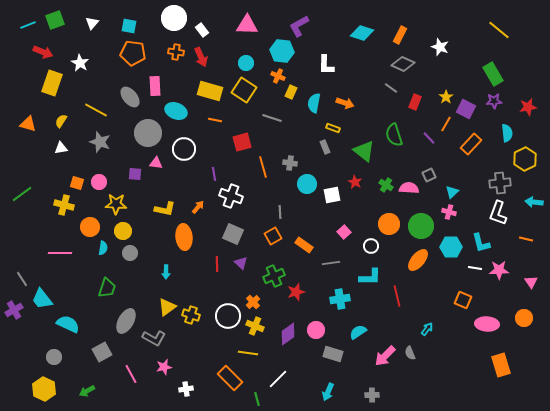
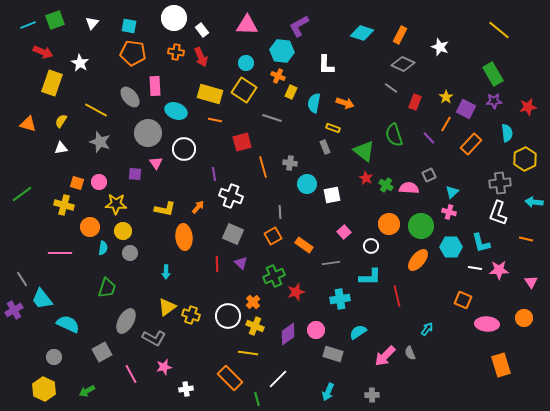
yellow rectangle at (210, 91): moved 3 px down
pink triangle at (156, 163): rotated 48 degrees clockwise
red star at (355, 182): moved 11 px right, 4 px up
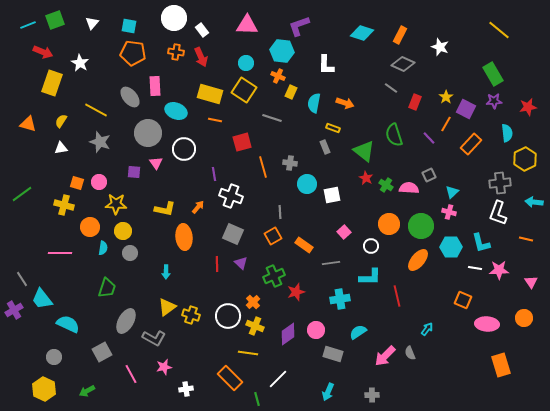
purple L-shape at (299, 26): rotated 10 degrees clockwise
purple square at (135, 174): moved 1 px left, 2 px up
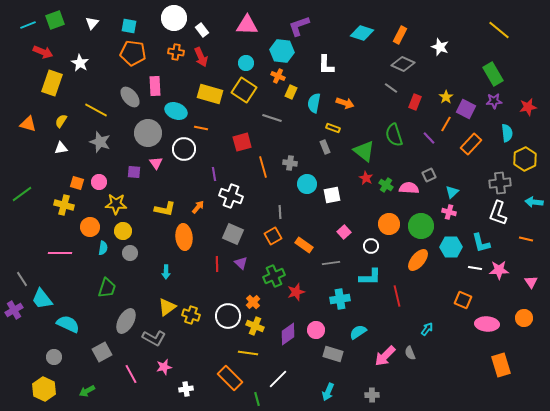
orange line at (215, 120): moved 14 px left, 8 px down
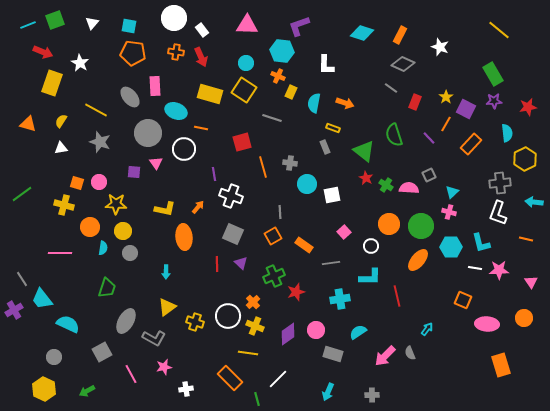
yellow cross at (191, 315): moved 4 px right, 7 px down
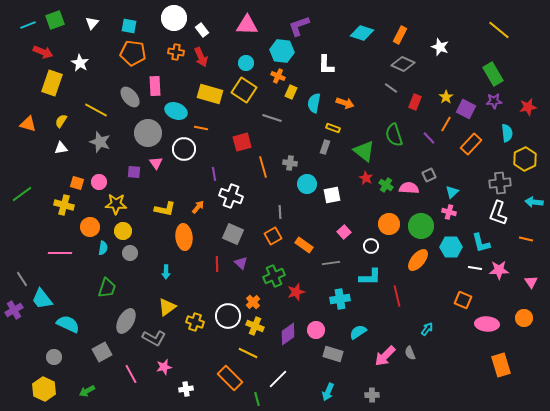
gray rectangle at (325, 147): rotated 40 degrees clockwise
yellow line at (248, 353): rotated 18 degrees clockwise
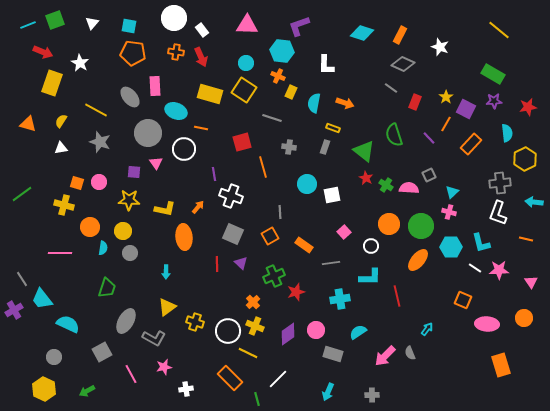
green rectangle at (493, 74): rotated 30 degrees counterclockwise
gray cross at (290, 163): moved 1 px left, 16 px up
yellow star at (116, 204): moved 13 px right, 4 px up
orange square at (273, 236): moved 3 px left
white line at (475, 268): rotated 24 degrees clockwise
white circle at (228, 316): moved 15 px down
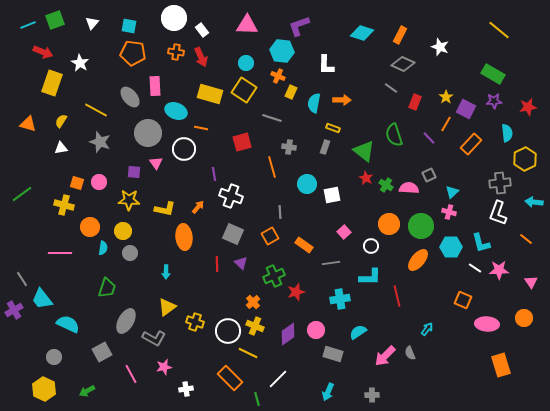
orange arrow at (345, 103): moved 3 px left, 3 px up; rotated 18 degrees counterclockwise
orange line at (263, 167): moved 9 px right
orange line at (526, 239): rotated 24 degrees clockwise
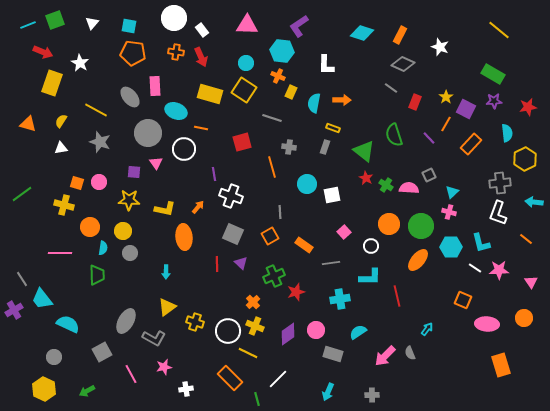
purple L-shape at (299, 26): rotated 15 degrees counterclockwise
green trapezoid at (107, 288): moved 10 px left, 13 px up; rotated 20 degrees counterclockwise
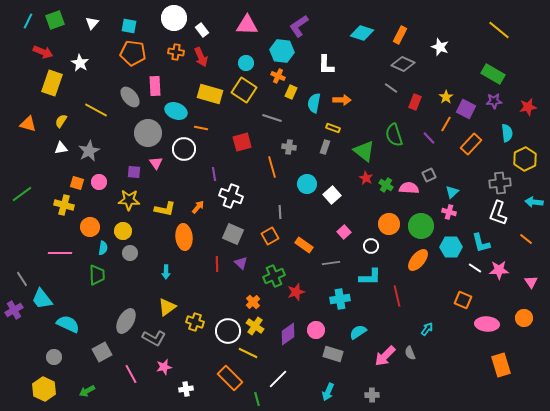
cyan line at (28, 25): moved 4 px up; rotated 42 degrees counterclockwise
gray star at (100, 142): moved 11 px left, 9 px down; rotated 25 degrees clockwise
white square at (332, 195): rotated 30 degrees counterclockwise
yellow cross at (255, 326): rotated 12 degrees clockwise
